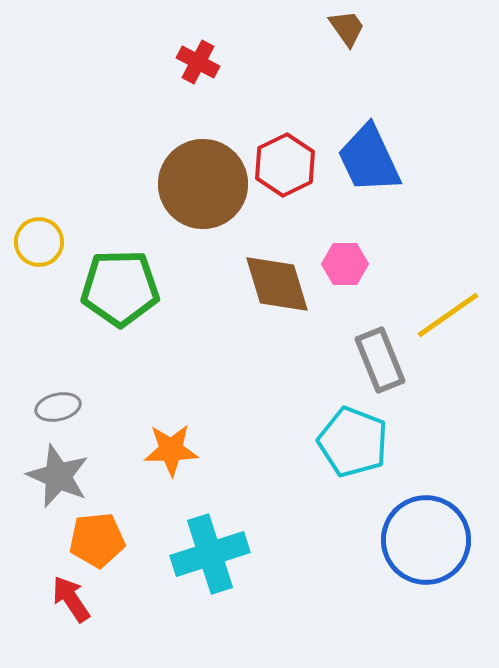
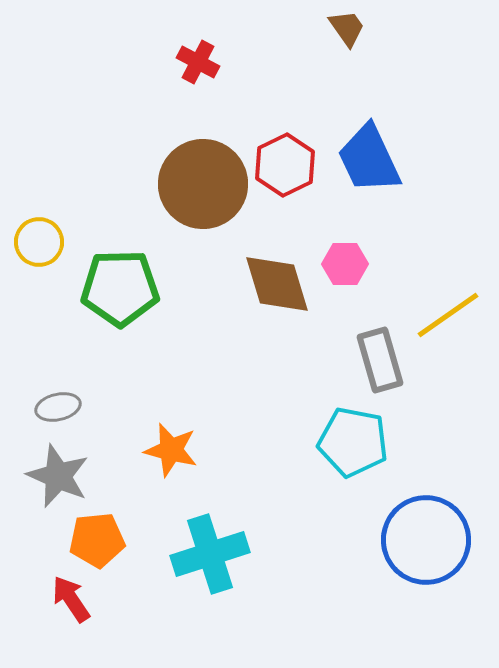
gray rectangle: rotated 6 degrees clockwise
cyan pentagon: rotated 10 degrees counterclockwise
orange star: rotated 16 degrees clockwise
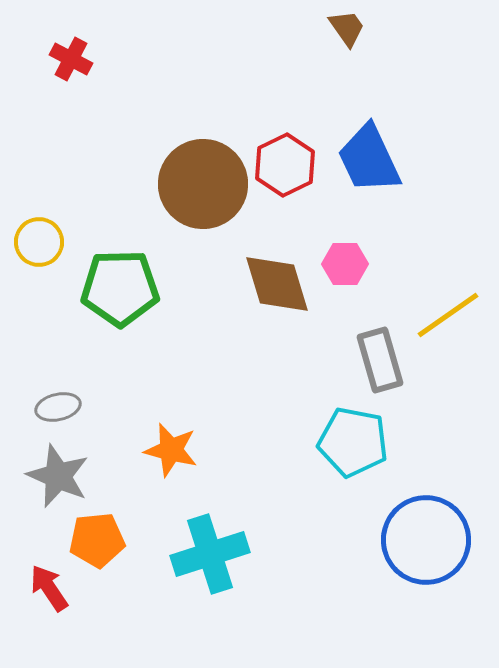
red cross: moved 127 px left, 3 px up
red arrow: moved 22 px left, 11 px up
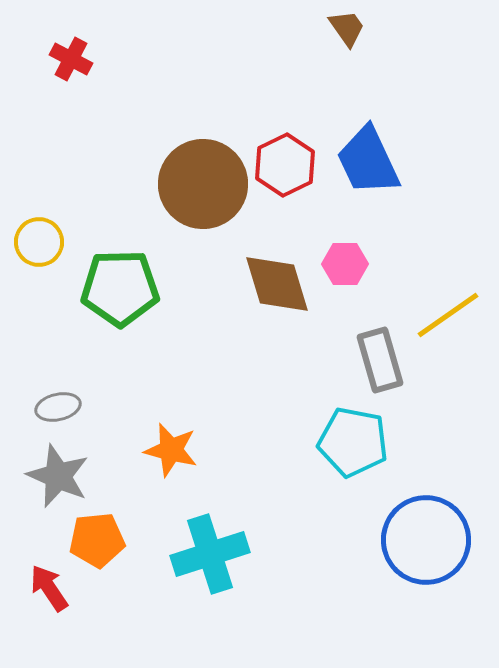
blue trapezoid: moved 1 px left, 2 px down
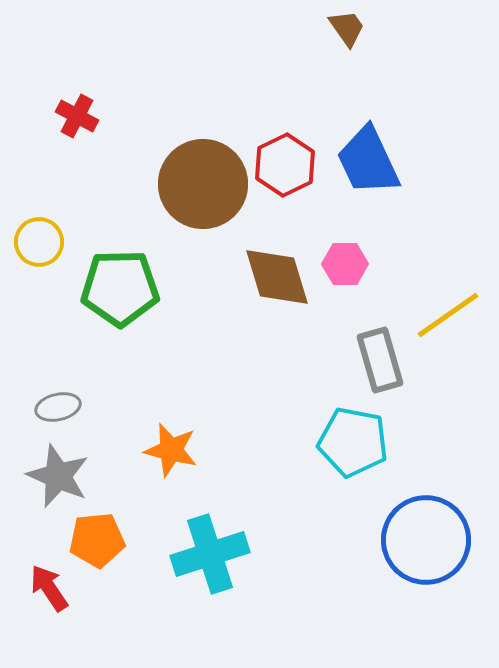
red cross: moved 6 px right, 57 px down
brown diamond: moved 7 px up
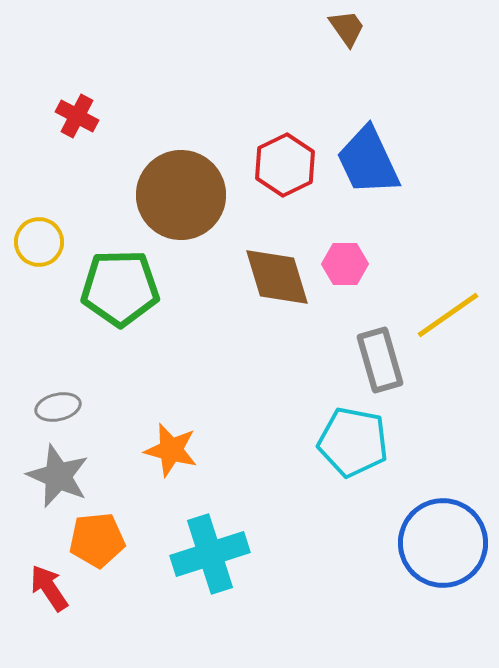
brown circle: moved 22 px left, 11 px down
blue circle: moved 17 px right, 3 px down
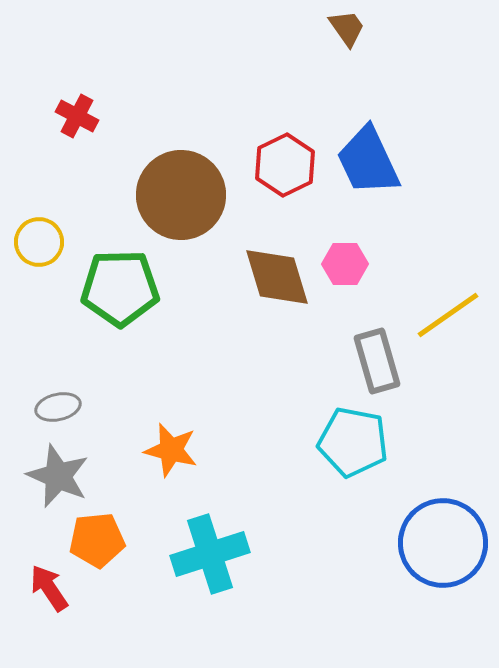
gray rectangle: moved 3 px left, 1 px down
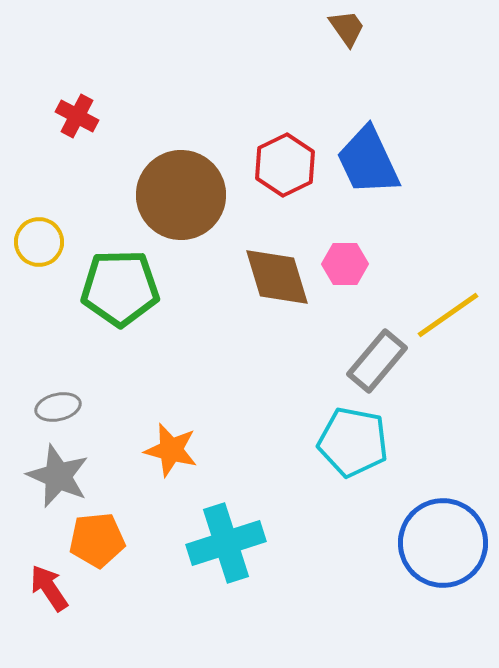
gray rectangle: rotated 56 degrees clockwise
cyan cross: moved 16 px right, 11 px up
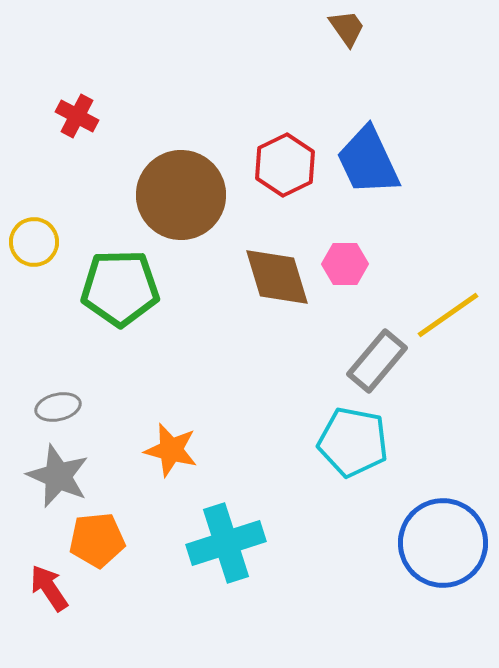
yellow circle: moved 5 px left
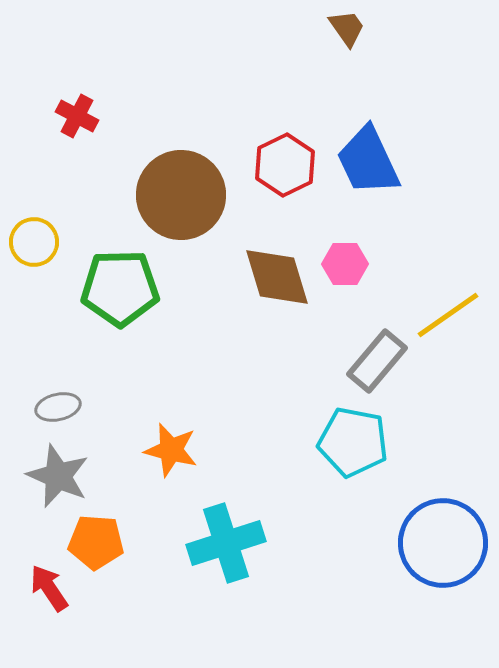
orange pentagon: moved 1 px left, 2 px down; rotated 10 degrees clockwise
